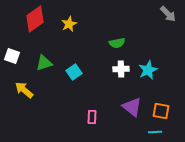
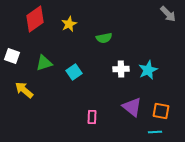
green semicircle: moved 13 px left, 5 px up
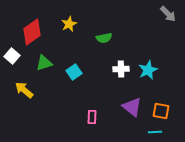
red diamond: moved 3 px left, 13 px down
white square: rotated 21 degrees clockwise
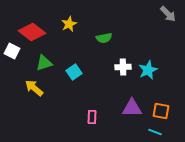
red diamond: rotated 72 degrees clockwise
white square: moved 5 px up; rotated 14 degrees counterclockwise
white cross: moved 2 px right, 2 px up
yellow arrow: moved 10 px right, 2 px up
purple triangle: moved 1 px down; rotated 40 degrees counterclockwise
cyan line: rotated 24 degrees clockwise
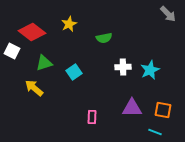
cyan star: moved 2 px right
orange square: moved 2 px right, 1 px up
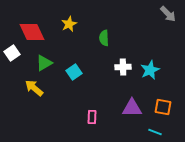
red diamond: rotated 28 degrees clockwise
green semicircle: rotated 98 degrees clockwise
white square: moved 2 px down; rotated 28 degrees clockwise
green triangle: rotated 12 degrees counterclockwise
orange square: moved 3 px up
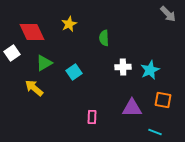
orange square: moved 7 px up
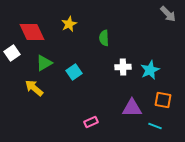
pink rectangle: moved 1 px left, 5 px down; rotated 64 degrees clockwise
cyan line: moved 6 px up
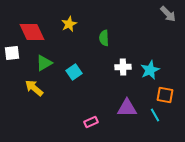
white square: rotated 28 degrees clockwise
orange square: moved 2 px right, 5 px up
purple triangle: moved 5 px left
cyan line: moved 11 px up; rotated 40 degrees clockwise
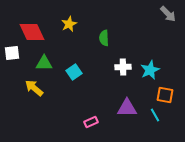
green triangle: rotated 30 degrees clockwise
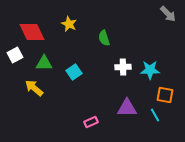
yellow star: rotated 21 degrees counterclockwise
green semicircle: rotated 14 degrees counterclockwise
white square: moved 3 px right, 2 px down; rotated 21 degrees counterclockwise
cyan star: rotated 24 degrees clockwise
